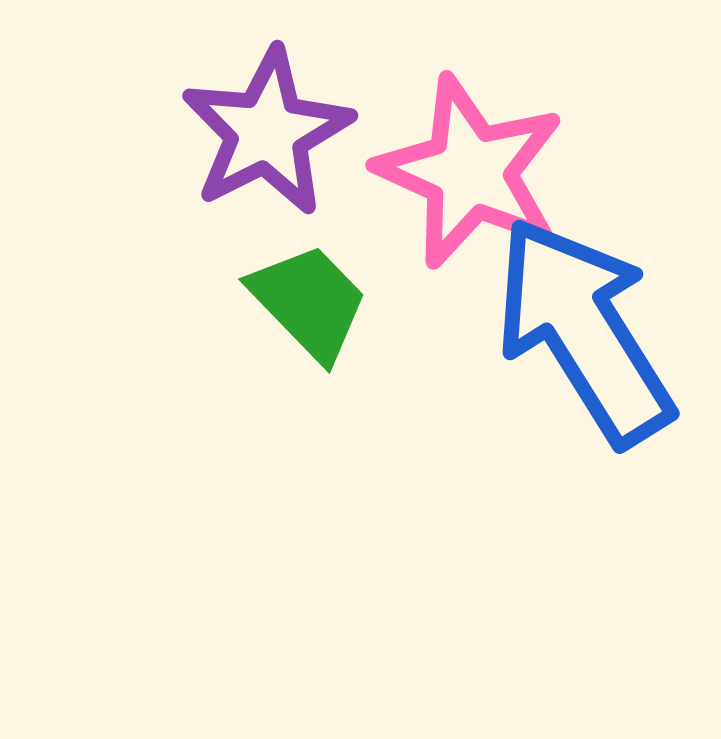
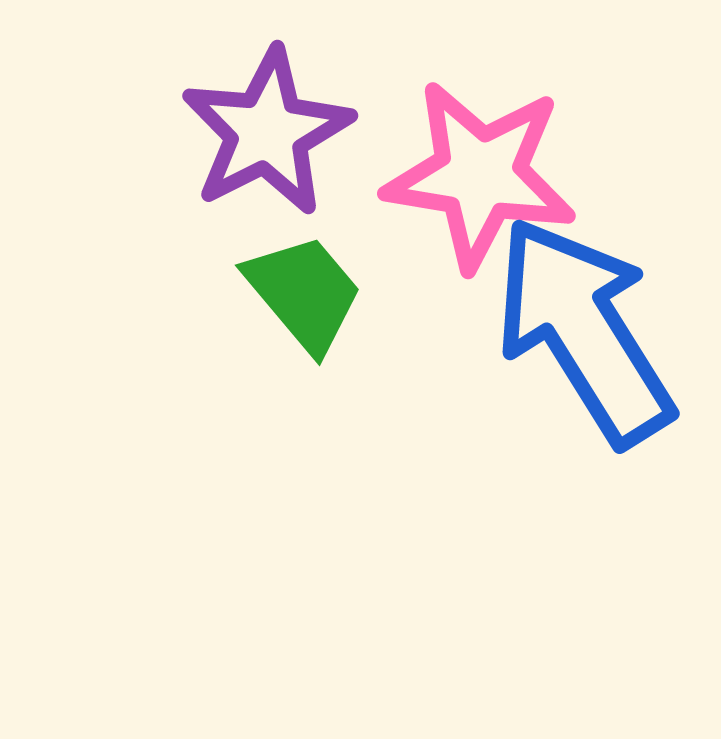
pink star: moved 10 px right, 3 px down; rotated 15 degrees counterclockwise
green trapezoid: moved 5 px left, 9 px up; rotated 4 degrees clockwise
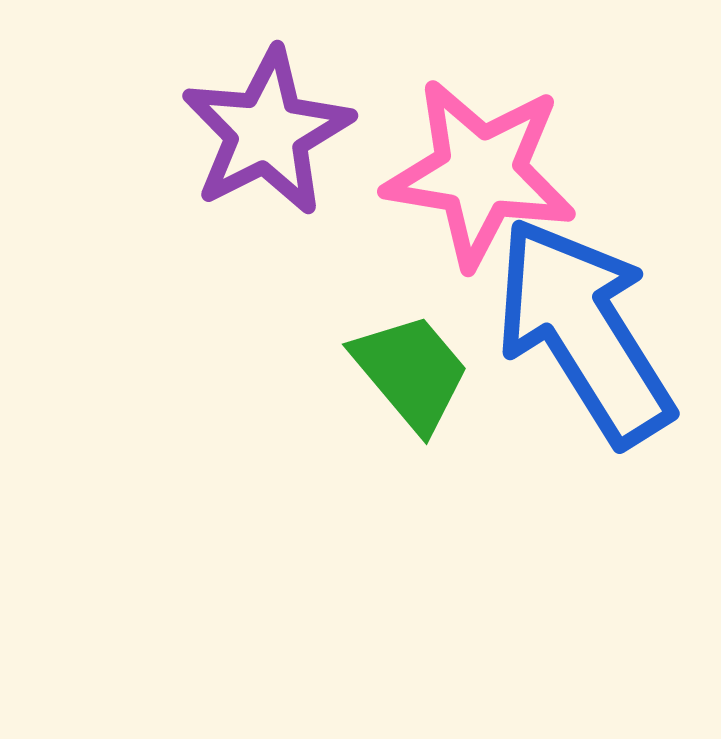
pink star: moved 2 px up
green trapezoid: moved 107 px right, 79 px down
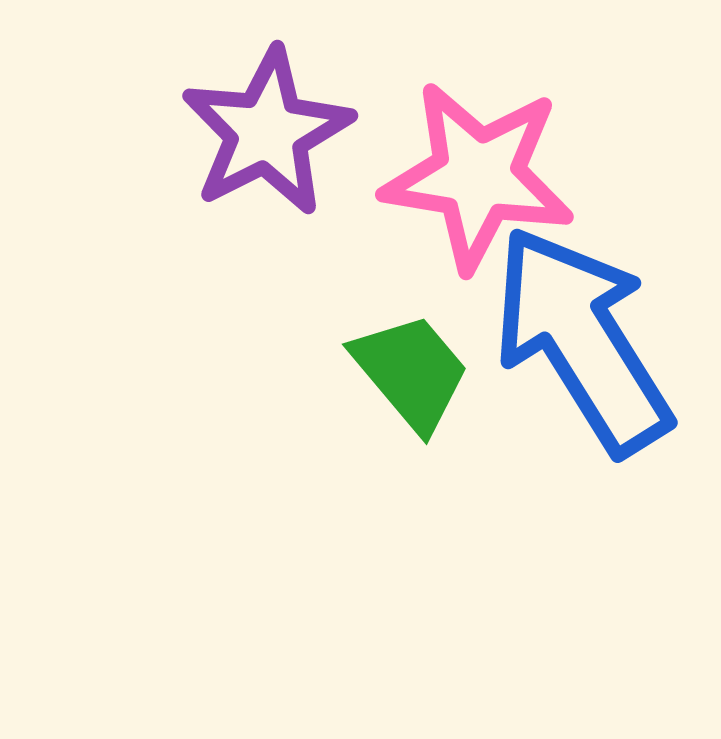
pink star: moved 2 px left, 3 px down
blue arrow: moved 2 px left, 9 px down
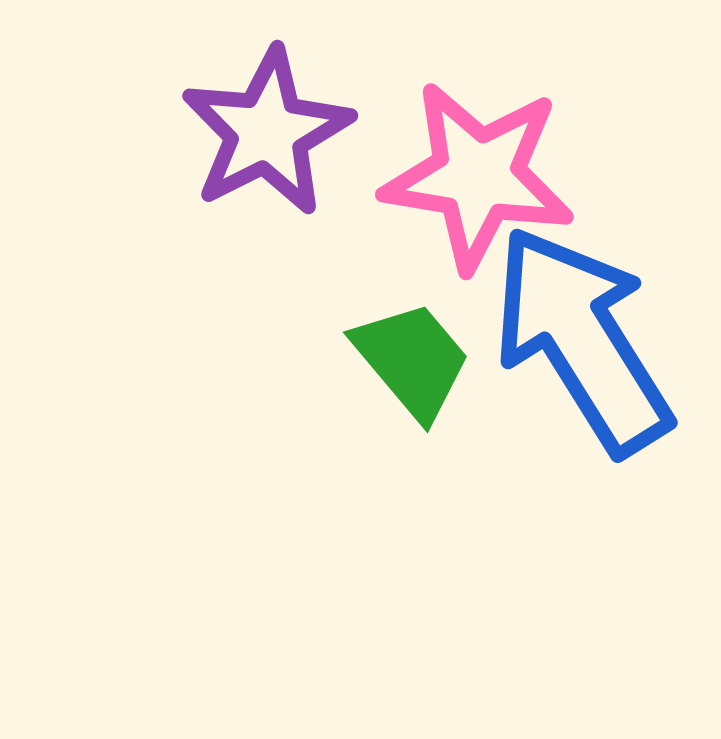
green trapezoid: moved 1 px right, 12 px up
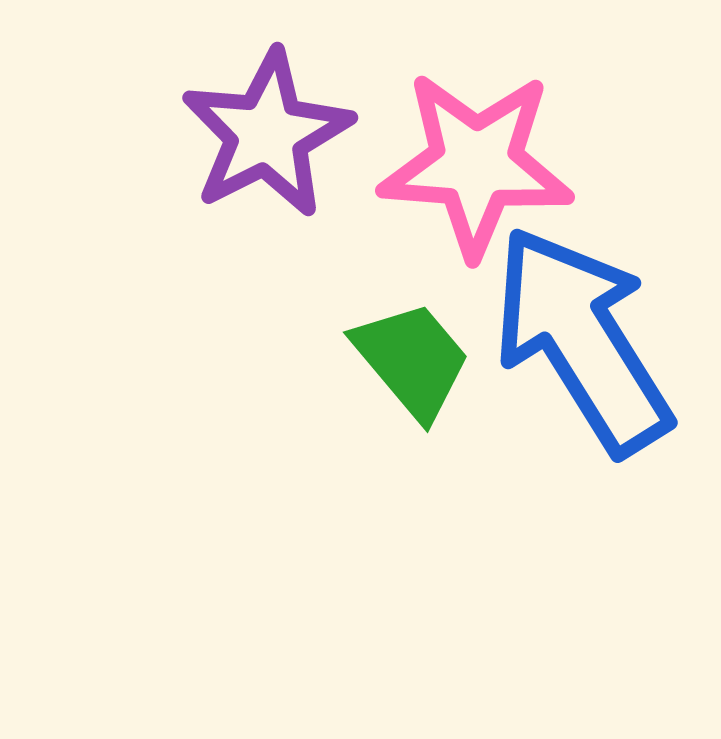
purple star: moved 2 px down
pink star: moved 2 px left, 12 px up; rotated 5 degrees counterclockwise
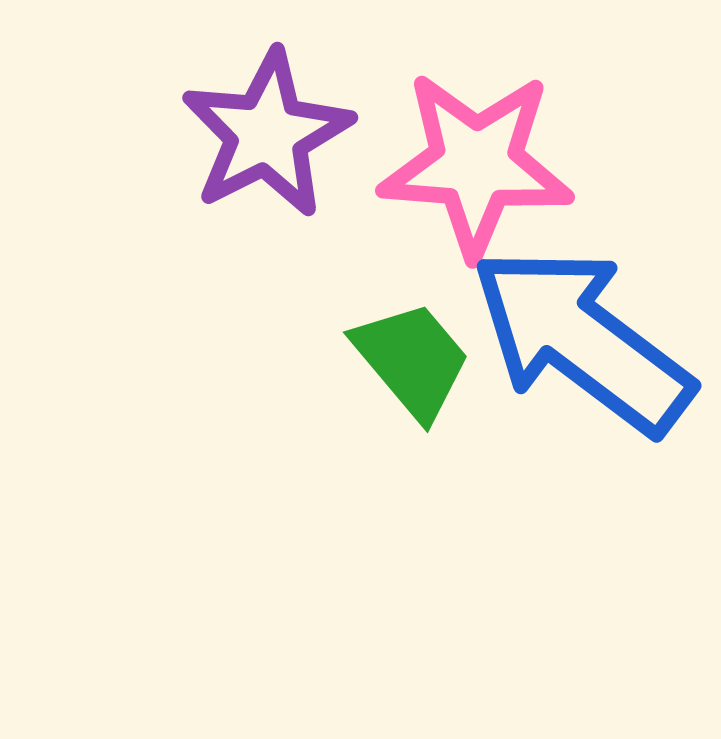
blue arrow: rotated 21 degrees counterclockwise
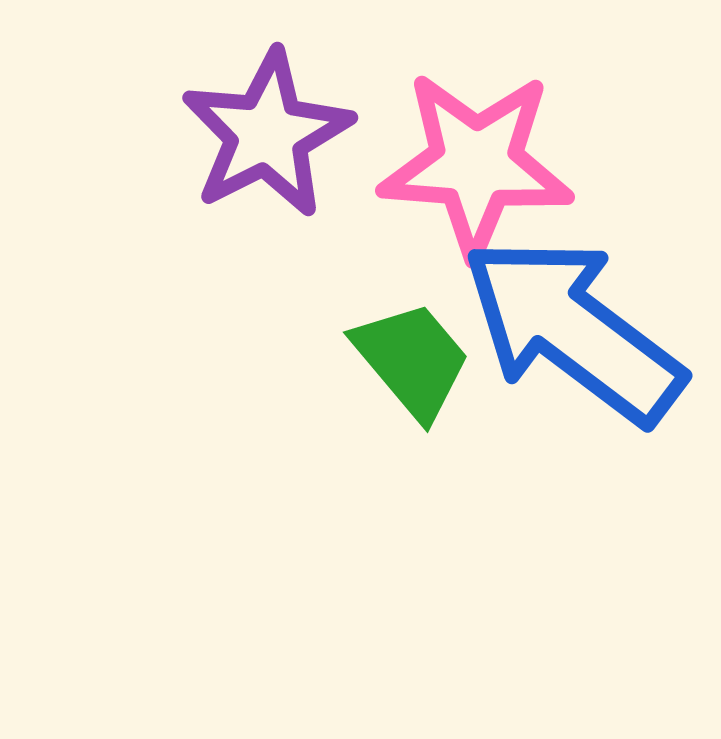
blue arrow: moved 9 px left, 10 px up
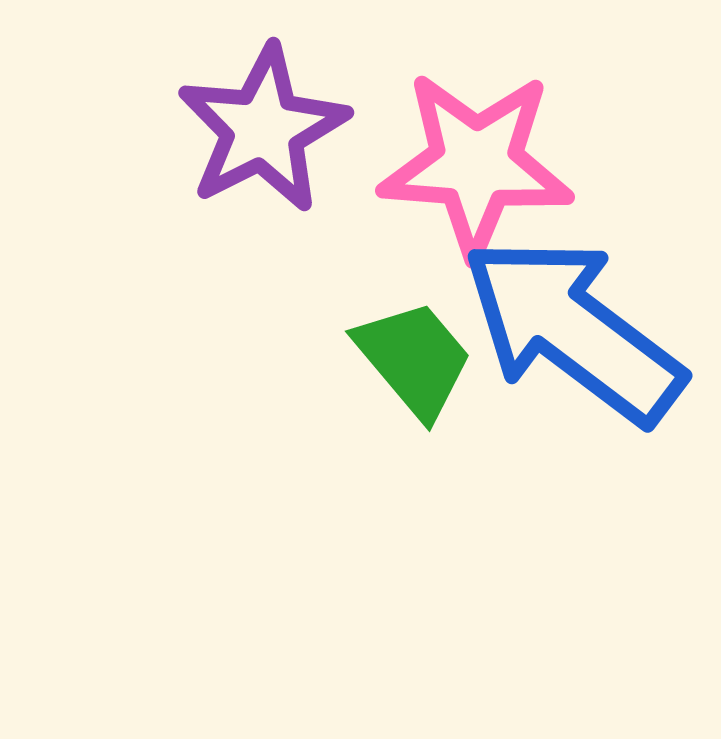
purple star: moved 4 px left, 5 px up
green trapezoid: moved 2 px right, 1 px up
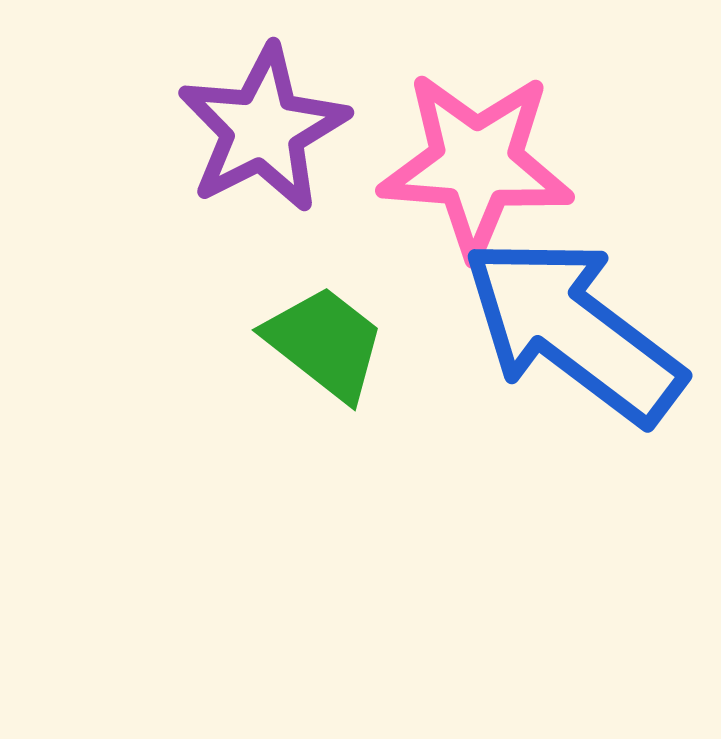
green trapezoid: moved 89 px left, 16 px up; rotated 12 degrees counterclockwise
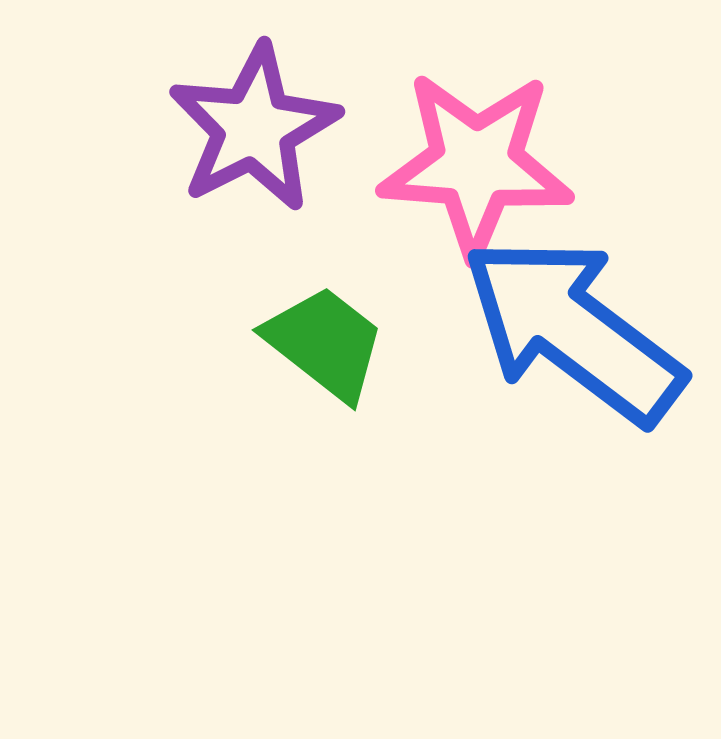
purple star: moved 9 px left, 1 px up
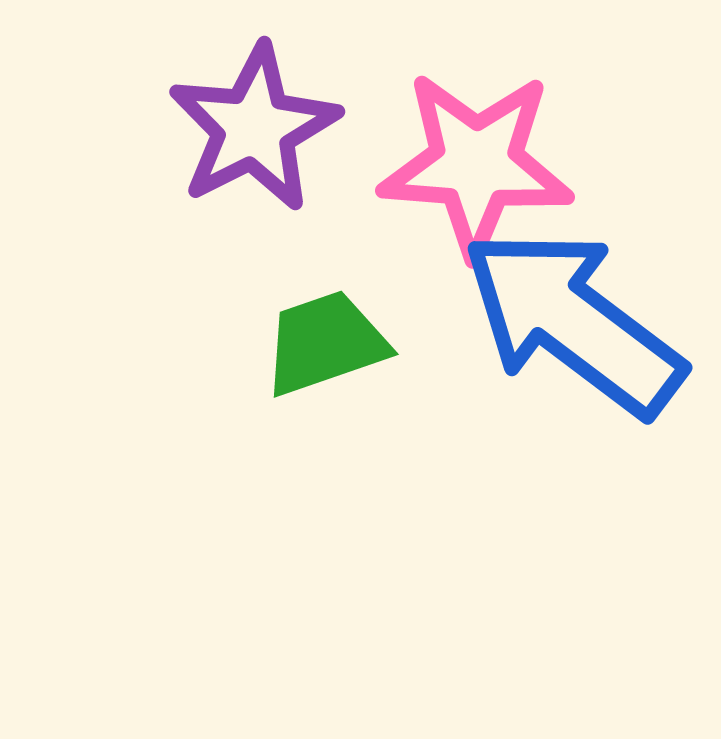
blue arrow: moved 8 px up
green trapezoid: rotated 57 degrees counterclockwise
